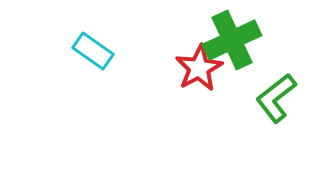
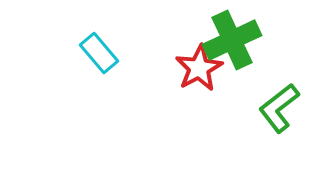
cyan rectangle: moved 6 px right, 2 px down; rotated 15 degrees clockwise
green L-shape: moved 3 px right, 10 px down
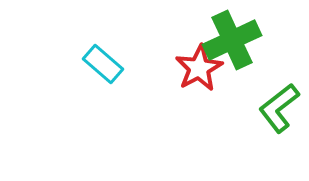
cyan rectangle: moved 4 px right, 11 px down; rotated 9 degrees counterclockwise
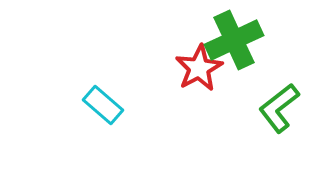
green cross: moved 2 px right
cyan rectangle: moved 41 px down
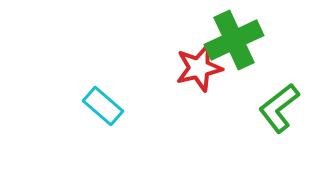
red star: rotated 15 degrees clockwise
cyan rectangle: moved 1 px down
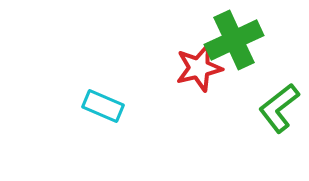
cyan rectangle: rotated 18 degrees counterclockwise
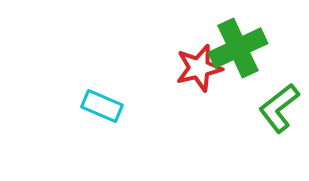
green cross: moved 4 px right, 8 px down
cyan rectangle: moved 1 px left
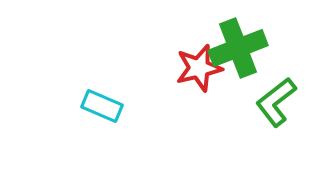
green cross: rotated 4 degrees clockwise
green L-shape: moved 3 px left, 6 px up
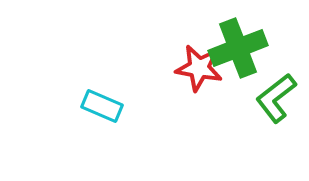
red star: rotated 24 degrees clockwise
green L-shape: moved 4 px up
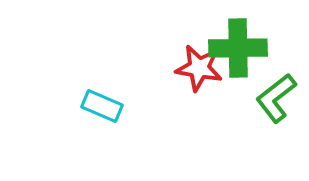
green cross: rotated 20 degrees clockwise
